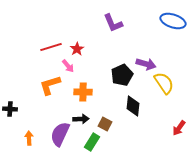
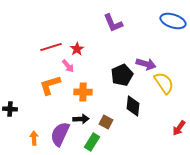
brown square: moved 1 px right, 2 px up
orange arrow: moved 5 px right
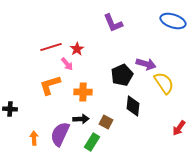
pink arrow: moved 1 px left, 2 px up
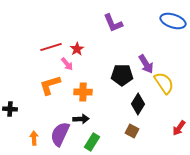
purple arrow: rotated 42 degrees clockwise
black pentagon: rotated 25 degrees clockwise
black diamond: moved 5 px right, 2 px up; rotated 25 degrees clockwise
brown square: moved 26 px right, 9 px down
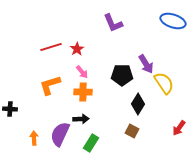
pink arrow: moved 15 px right, 8 px down
green rectangle: moved 1 px left, 1 px down
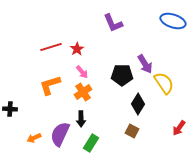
purple arrow: moved 1 px left
orange cross: rotated 36 degrees counterclockwise
black arrow: rotated 91 degrees clockwise
orange arrow: rotated 112 degrees counterclockwise
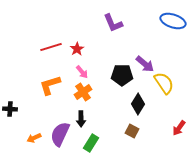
purple arrow: rotated 18 degrees counterclockwise
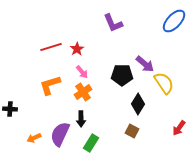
blue ellipse: moved 1 px right; rotated 65 degrees counterclockwise
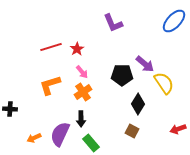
red arrow: moved 1 px left, 1 px down; rotated 35 degrees clockwise
green rectangle: rotated 72 degrees counterclockwise
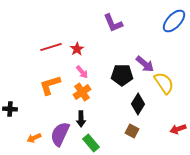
orange cross: moved 1 px left
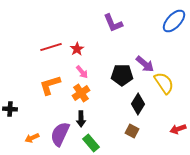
orange cross: moved 1 px left, 1 px down
orange arrow: moved 2 px left
